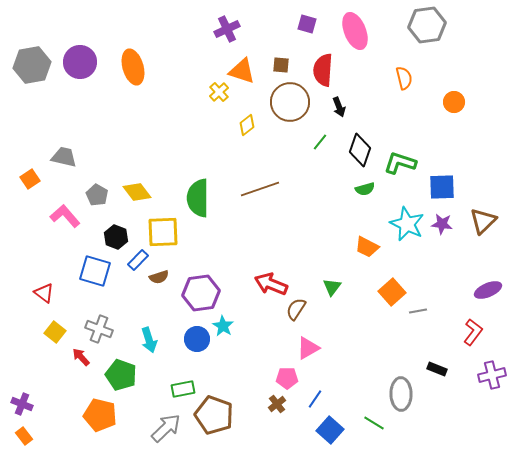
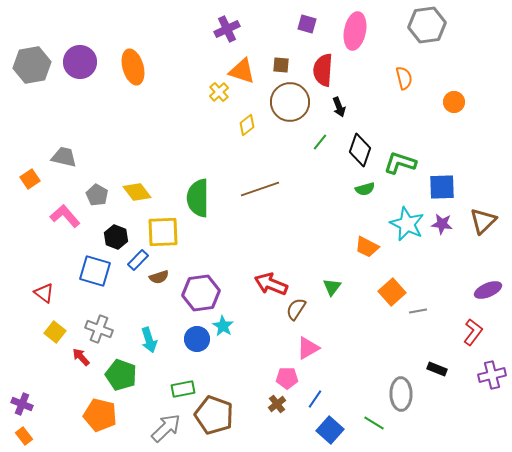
pink ellipse at (355, 31): rotated 33 degrees clockwise
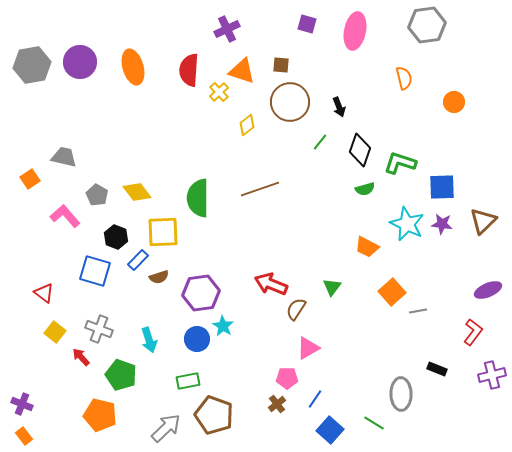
red semicircle at (323, 70): moved 134 px left
green rectangle at (183, 389): moved 5 px right, 8 px up
